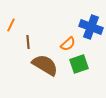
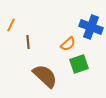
brown semicircle: moved 11 px down; rotated 12 degrees clockwise
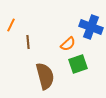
green square: moved 1 px left
brown semicircle: rotated 32 degrees clockwise
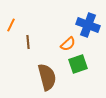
blue cross: moved 3 px left, 2 px up
brown semicircle: moved 2 px right, 1 px down
